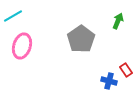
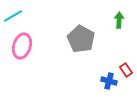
green arrow: moved 1 px right, 1 px up; rotated 21 degrees counterclockwise
gray pentagon: rotated 8 degrees counterclockwise
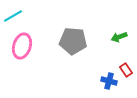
green arrow: moved 17 px down; rotated 112 degrees counterclockwise
gray pentagon: moved 8 px left, 2 px down; rotated 24 degrees counterclockwise
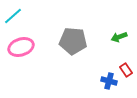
cyan line: rotated 12 degrees counterclockwise
pink ellipse: moved 1 px left, 1 px down; rotated 55 degrees clockwise
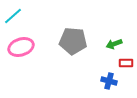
green arrow: moved 5 px left, 7 px down
red rectangle: moved 7 px up; rotated 56 degrees counterclockwise
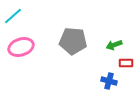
green arrow: moved 1 px down
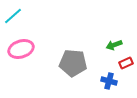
gray pentagon: moved 22 px down
pink ellipse: moved 2 px down
red rectangle: rotated 24 degrees counterclockwise
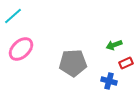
pink ellipse: rotated 25 degrees counterclockwise
gray pentagon: rotated 8 degrees counterclockwise
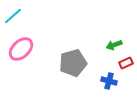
gray pentagon: rotated 12 degrees counterclockwise
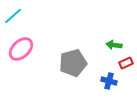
green arrow: rotated 28 degrees clockwise
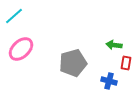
cyan line: moved 1 px right
red rectangle: rotated 56 degrees counterclockwise
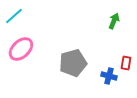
green arrow: moved 24 px up; rotated 105 degrees clockwise
blue cross: moved 5 px up
